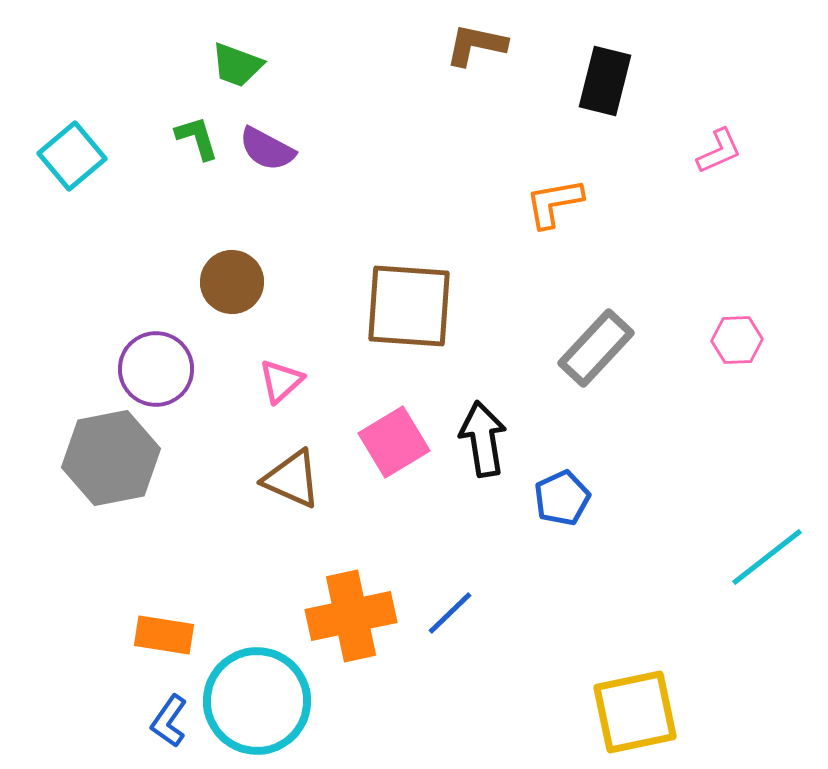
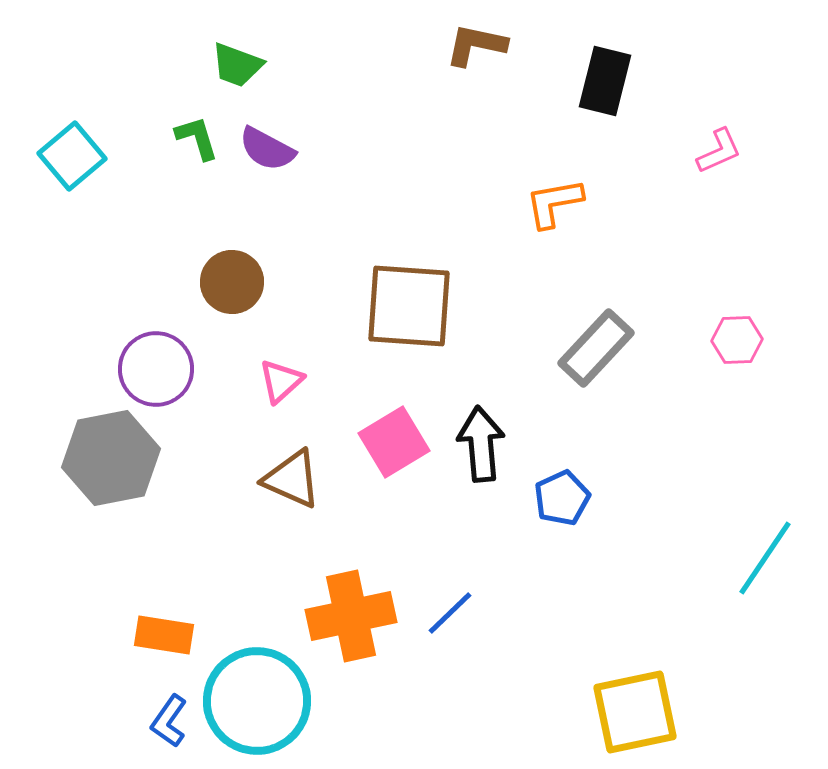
black arrow: moved 2 px left, 5 px down; rotated 4 degrees clockwise
cyan line: moved 2 px left, 1 px down; rotated 18 degrees counterclockwise
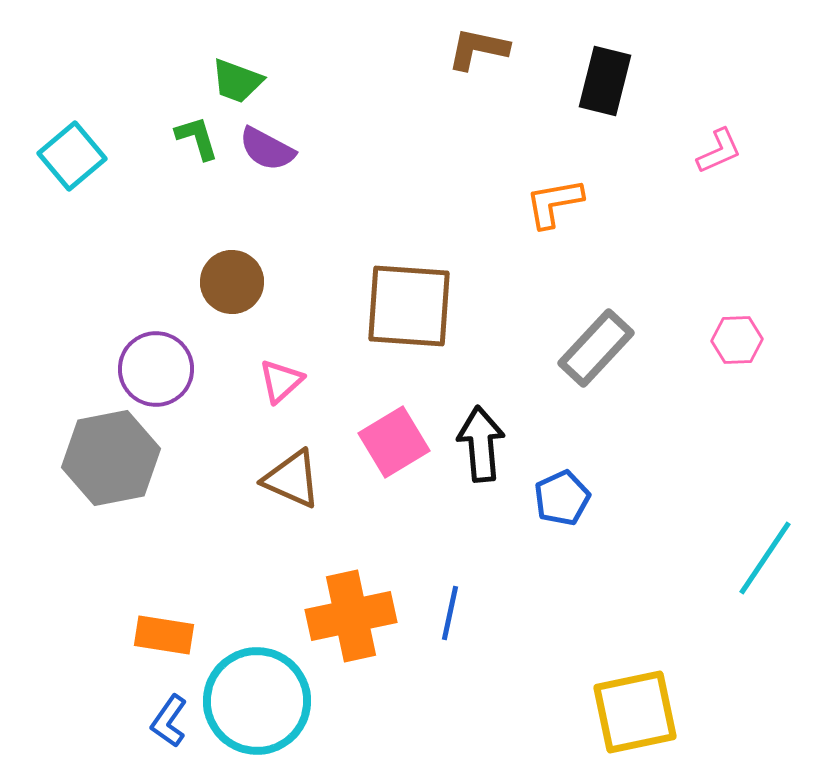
brown L-shape: moved 2 px right, 4 px down
green trapezoid: moved 16 px down
blue line: rotated 34 degrees counterclockwise
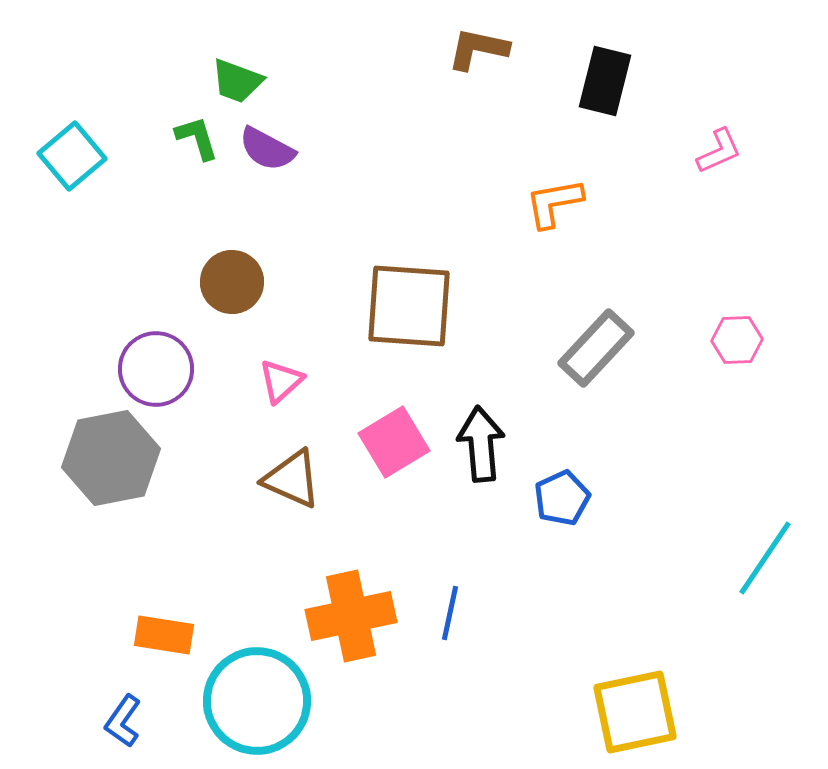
blue L-shape: moved 46 px left
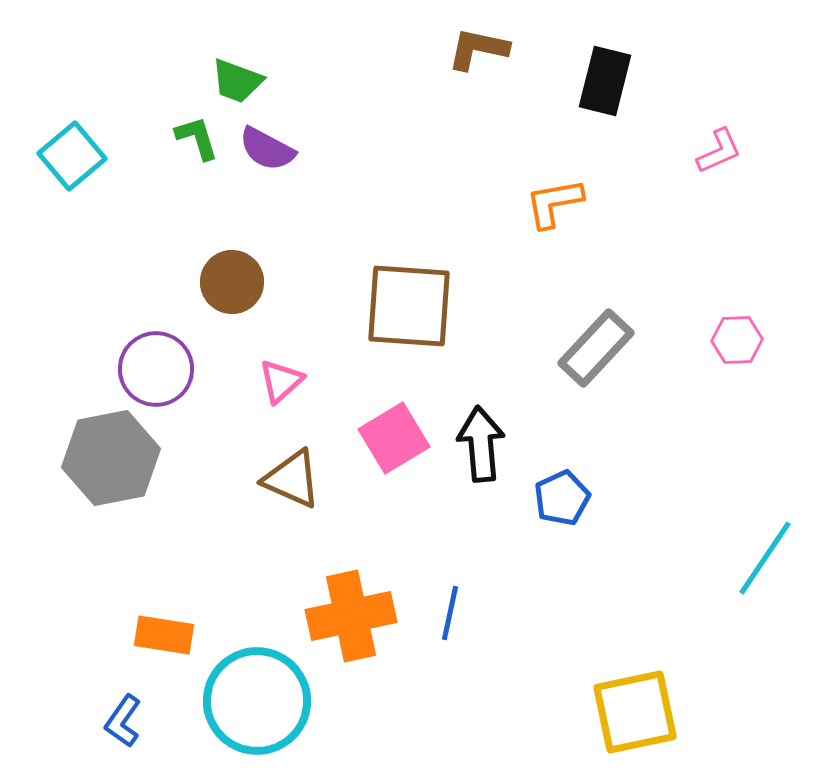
pink square: moved 4 px up
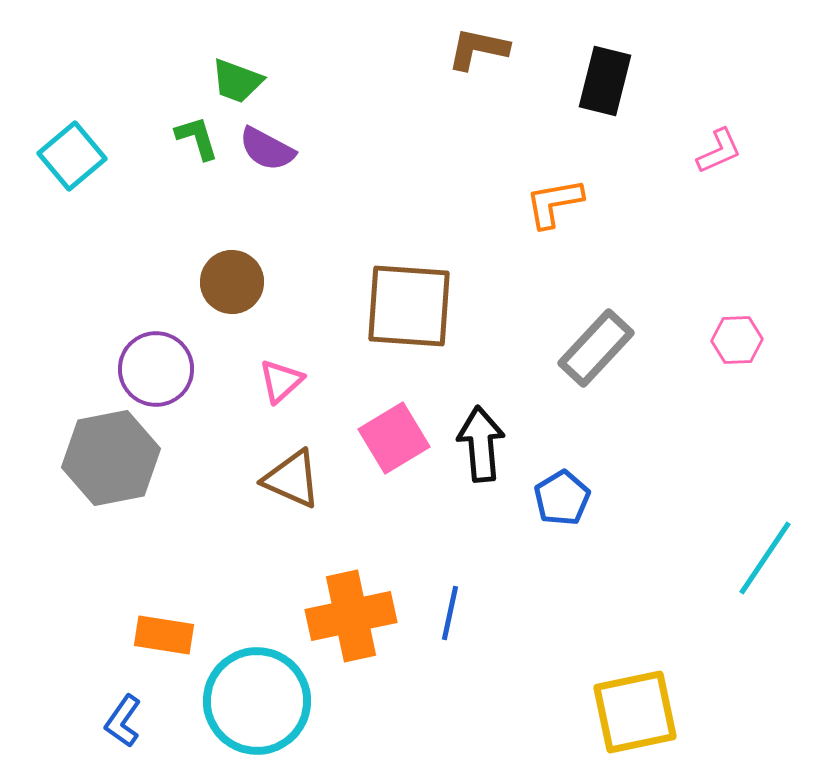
blue pentagon: rotated 6 degrees counterclockwise
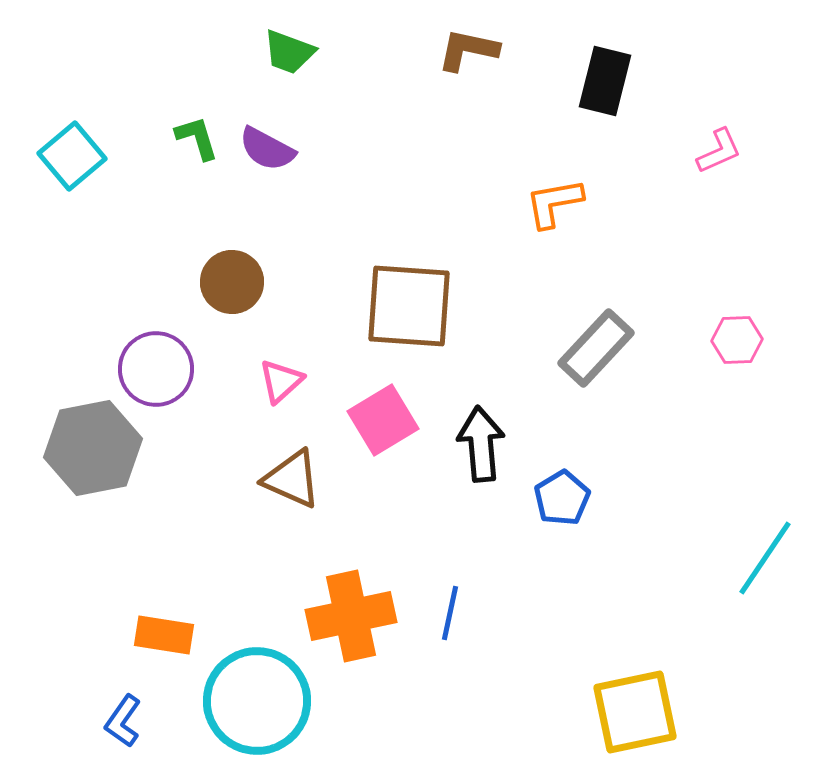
brown L-shape: moved 10 px left, 1 px down
green trapezoid: moved 52 px right, 29 px up
pink square: moved 11 px left, 18 px up
gray hexagon: moved 18 px left, 10 px up
